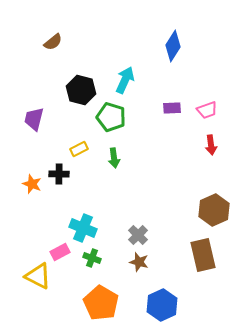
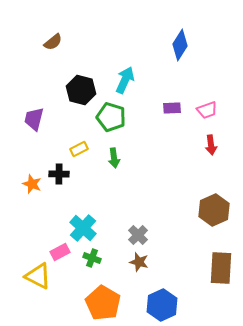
blue diamond: moved 7 px right, 1 px up
cyan cross: rotated 20 degrees clockwise
brown rectangle: moved 18 px right, 13 px down; rotated 16 degrees clockwise
orange pentagon: moved 2 px right
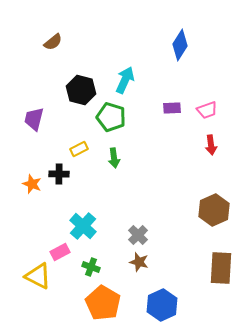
cyan cross: moved 2 px up
green cross: moved 1 px left, 9 px down
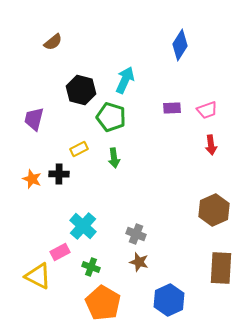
orange star: moved 5 px up
gray cross: moved 2 px left, 1 px up; rotated 24 degrees counterclockwise
blue hexagon: moved 7 px right, 5 px up
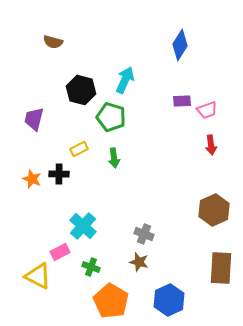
brown semicircle: rotated 54 degrees clockwise
purple rectangle: moved 10 px right, 7 px up
gray cross: moved 8 px right
orange pentagon: moved 8 px right, 2 px up
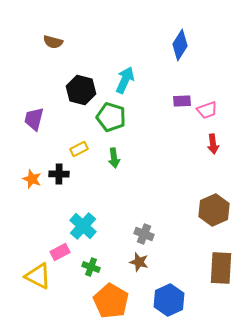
red arrow: moved 2 px right, 1 px up
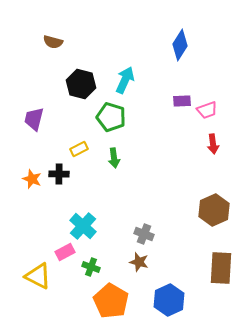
black hexagon: moved 6 px up
pink rectangle: moved 5 px right
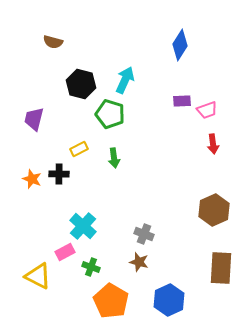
green pentagon: moved 1 px left, 3 px up
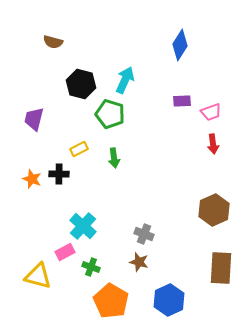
pink trapezoid: moved 4 px right, 2 px down
yellow triangle: rotated 12 degrees counterclockwise
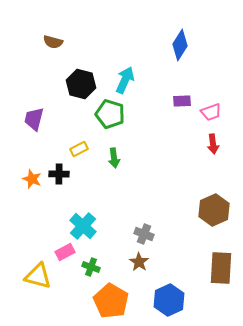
brown star: rotated 18 degrees clockwise
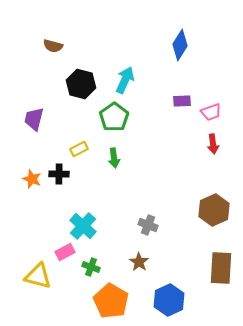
brown semicircle: moved 4 px down
green pentagon: moved 4 px right, 3 px down; rotated 20 degrees clockwise
gray cross: moved 4 px right, 9 px up
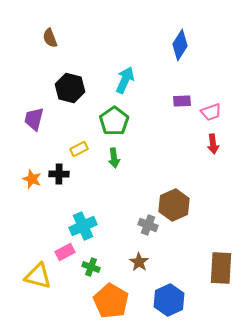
brown semicircle: moved 3 px left, 8 px up; rotated 54 degrees clockwise
black hexagon: moved 11 px left, 4 px down
green pentagon: moved 4 px down
brown hexagon: moved 40 px left, 5 px up
cyan cross: rotated 24 degrees clockwise
